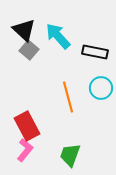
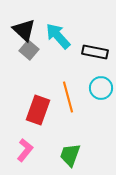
red rectangle: moved 11 px right, 16 px up; rotated 48 degrees clockwise
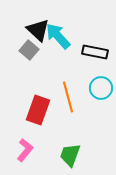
black triangle: moved 14 px right
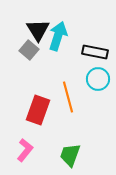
black triangle: rotated 15 degrees clockwise
cyan arrow: rotated 60 degrees clockwise
cyan circle: moved 3 px left, 9 px up
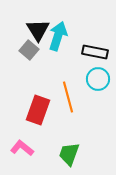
pink L-shape: moved 3 px left, 2 px up; rotated 90 degrees counterclockwise
green trapezoid: moved 1 px left, 1 px up
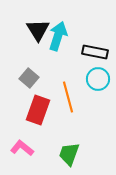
gray square: moved 28 px down
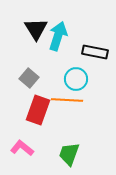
black triangle: moved 2 px left, 1 px up
cyan circle: moved 22 px left
orange line: moved 1 px left, 3 px down; rotated 72 degrees counterclockwise
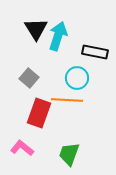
cyan circle: moved 1 px right, 1 px up
red rectangle: moved 1 px right, 3 px down
